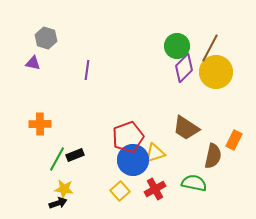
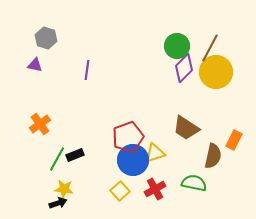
purple triangle: moved 2 px right, 2 px down
orange cross: rotated 35 degrees counterclockwise
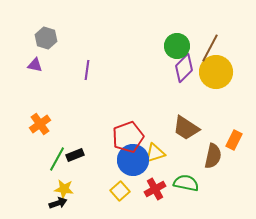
green semicircle: moved 8 px left
